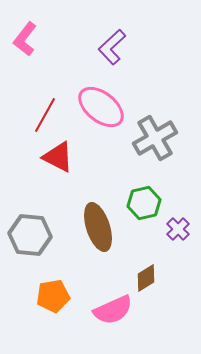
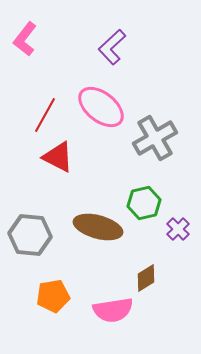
brown ellipse: rotated 57 degrees counterclockwise
pink semicircle: rotated 15 degrees clockwise
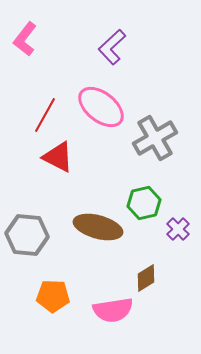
gray hexagon: moved 3 px left
orange pentagon: rotated 12 degrees clockwise
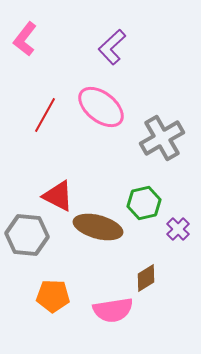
gray cross: moved 7 px right
red triangle: moved 39 px down
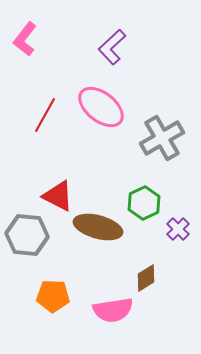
green hexagon: rotated 12 degrees counterclockwise
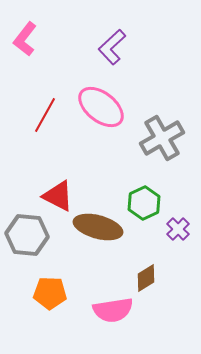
orange pentagon: moved 3 px left, 3 px up
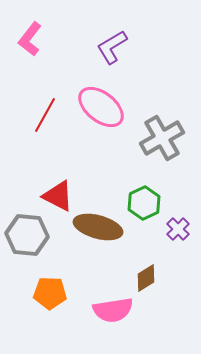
pink L-shape: moved 5 px right
purple L-shape: rotated 12 degrees clockwise
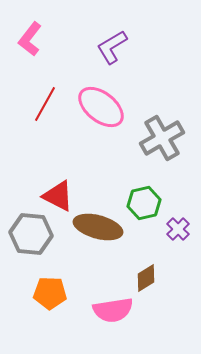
red line: moved 11 px up
green hexagon: rotated 12 degrees clockwise
gray hexagon: moved 4 px right, 1 px up
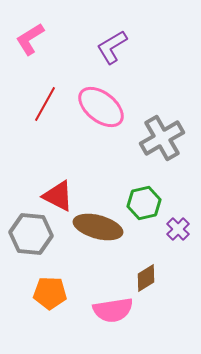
pink L-shape: rotated 20 degrees clockwise
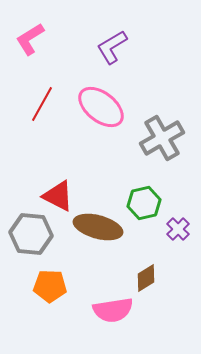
red line: moved 3 px left
orange pentagon: moved 7 px up
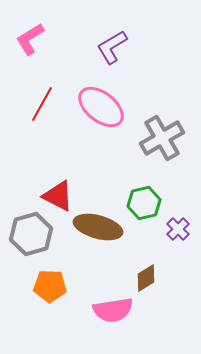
gray hexagon: rotated 21 degrees counterclockwise
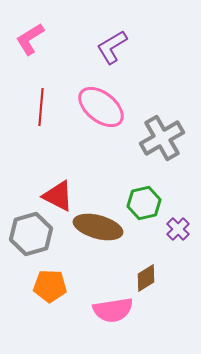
red line: moved 1 px left, 3 px down; rotated 24 degrees counterclockwise
